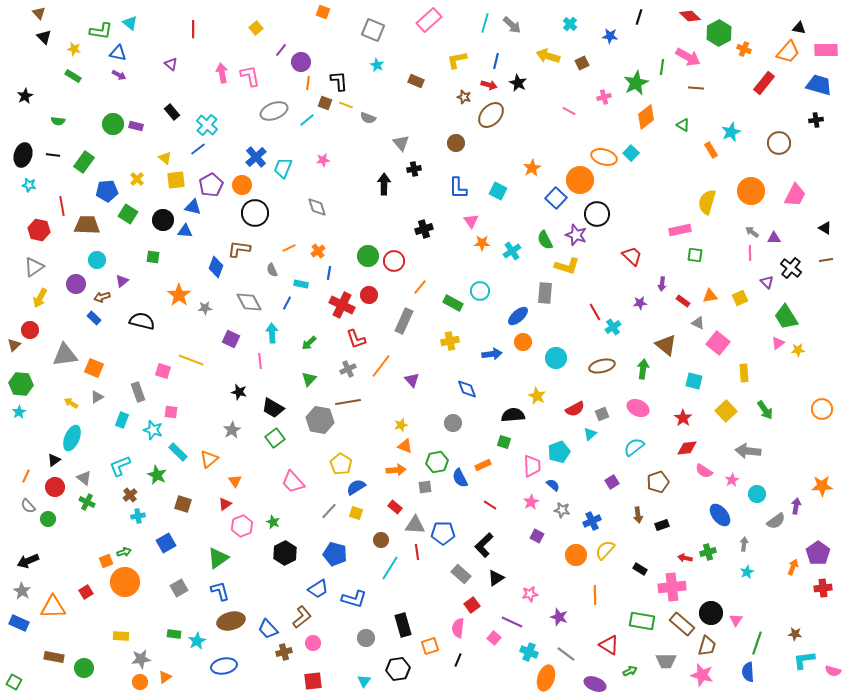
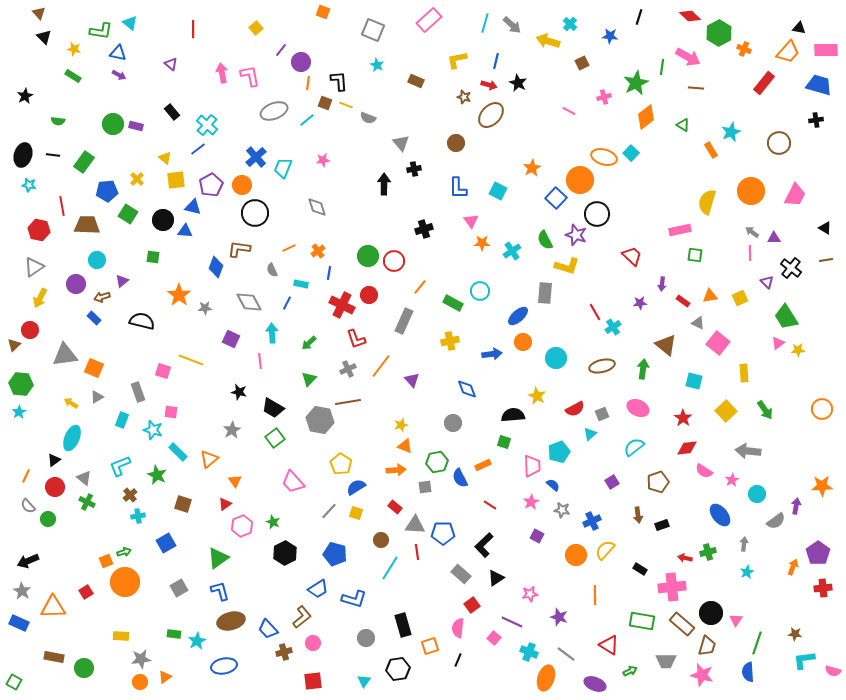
yellow arrow at (548, 56): moved 15 px up
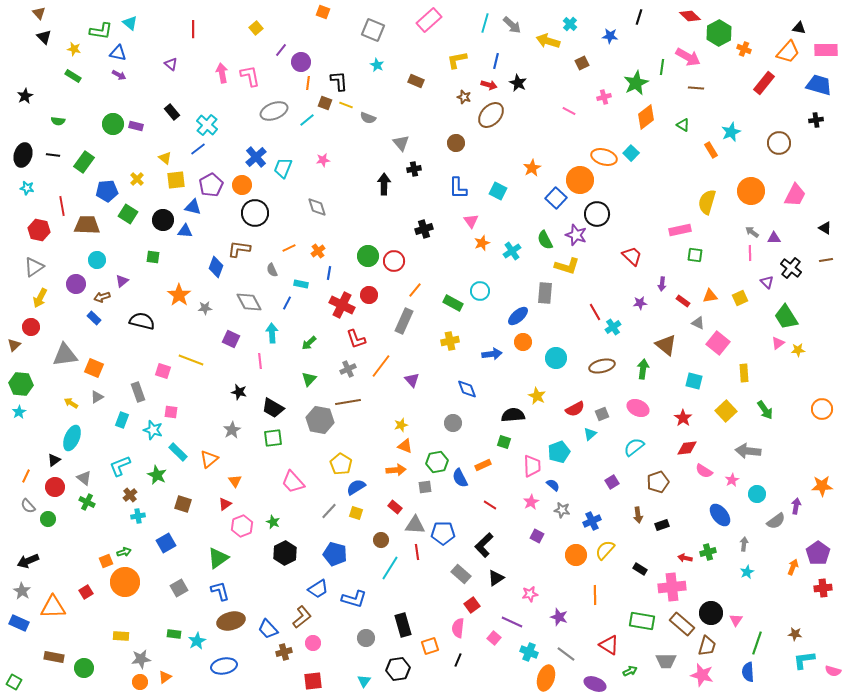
cyan star at (29, 185): moved 2 px left, 3 px down
orange star at (482, 243): rotated 21 degrees counterclockwise
orange line at (420, 287): moved 5 px left, 3 px down
red circle at (30, 330): moved 1 px right, 3 px up
green square at (275, 438): moved 2 px left; rotated 30 degrees clockwise
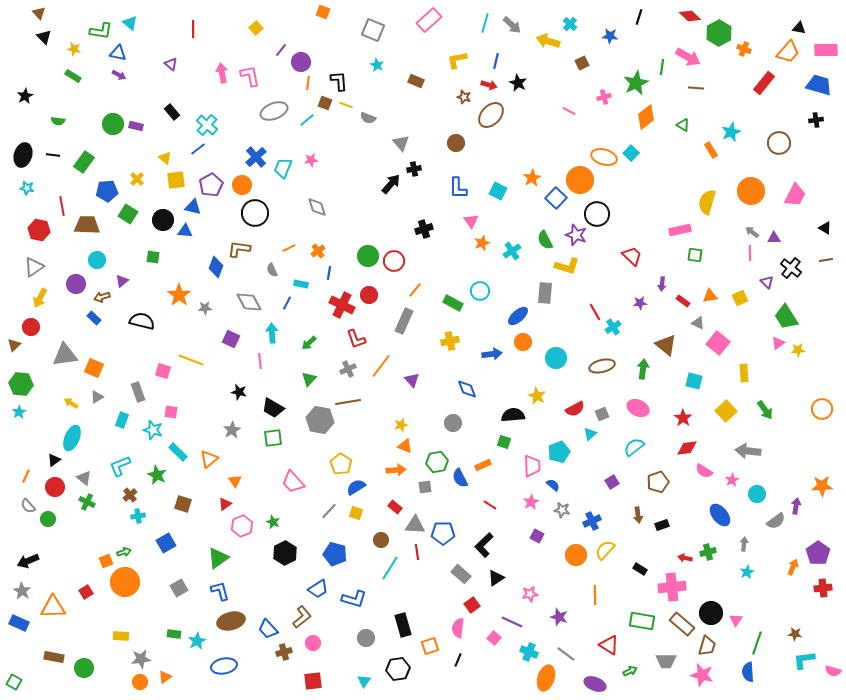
pink star at (323, 160): moved 12 px left
orange star at (532, 168): moved 10 px down
black arrow at (384, 184): moved 7 px right; rotated 40 degrees clockwise
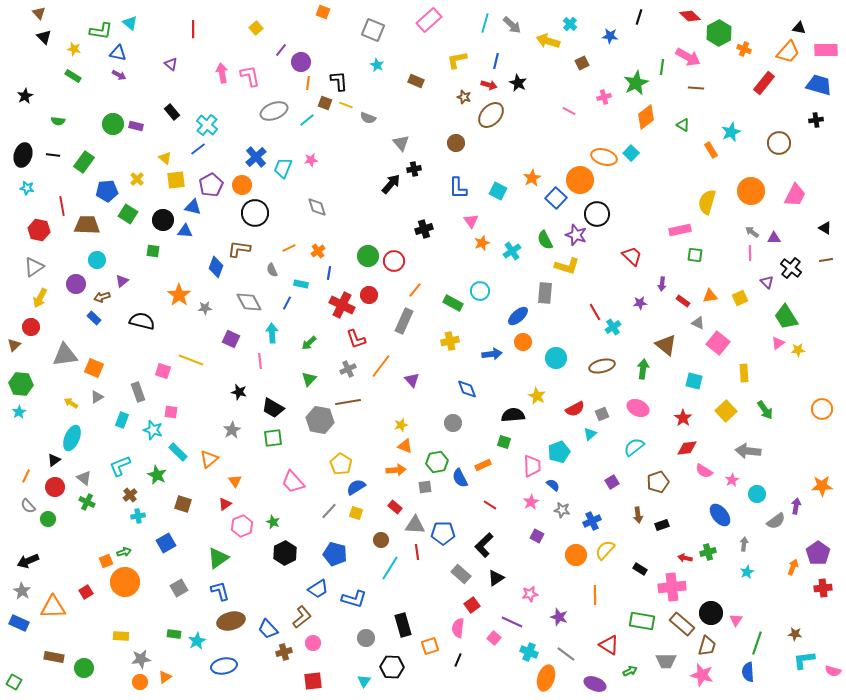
green square at (153, 257): moved 6 px up
black hexagon at (398, 669): moved 6 px left, 2 px up; rotated 10 degrees clockwise
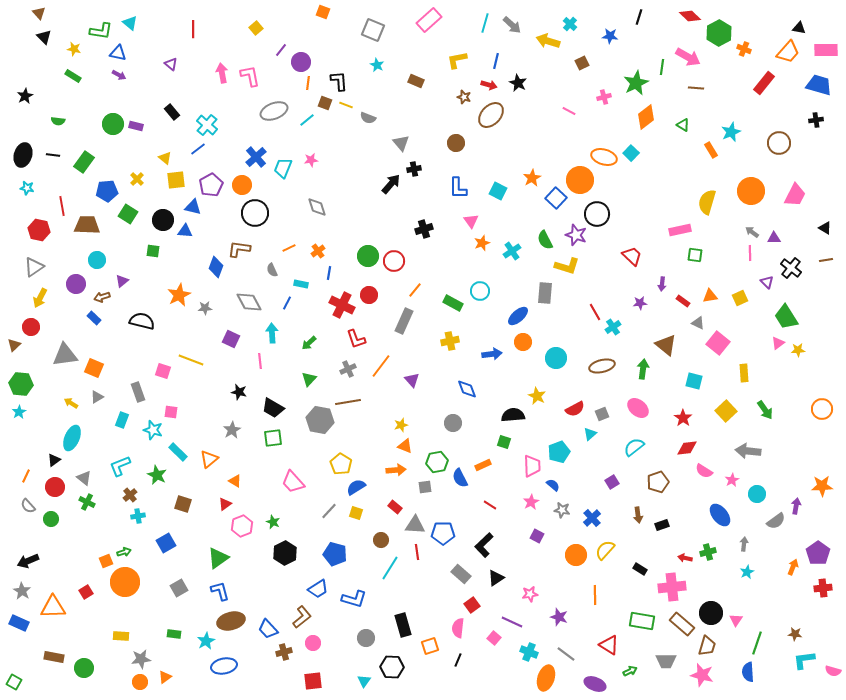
orange star at (179, 295): rotated 10 degrees clockwise
pink ellipse at (638, 408): rotated 15 degrees clockwise
orange triangle at (235, 481): rotated 24 degrees counterclockwise
green circle at (48, 519): moved 3 px right
blue cross at (592, 521): moved 3 px up; rotated 18 degrees counterclockwise
cyan star at (197, 641): moved 9 px right
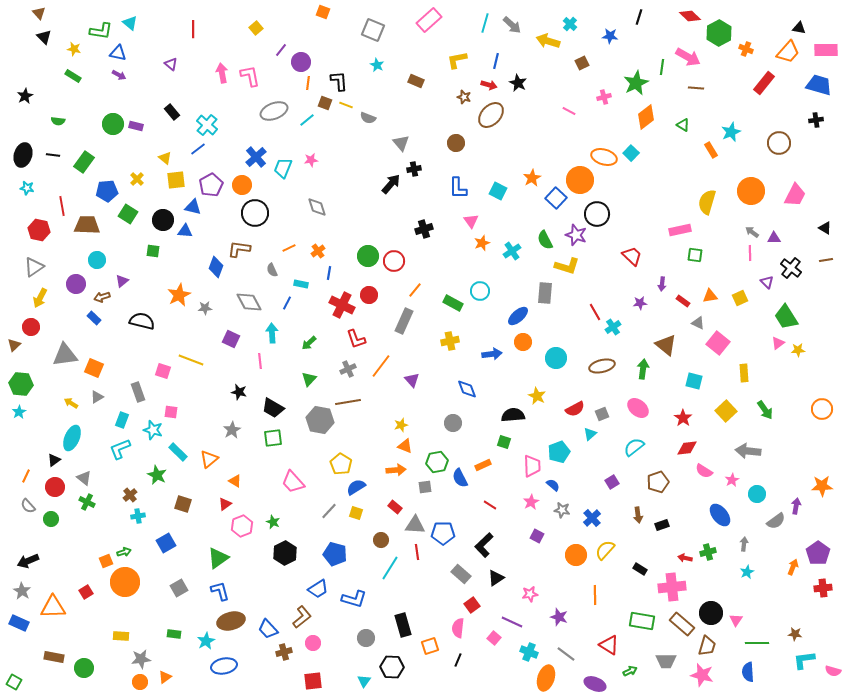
orange cross at (744, 49): moved 2 px right
cyan L-shape at (120, 466): moved 17 px up
green line at (757, 643): rotated 70 degrees clockwise
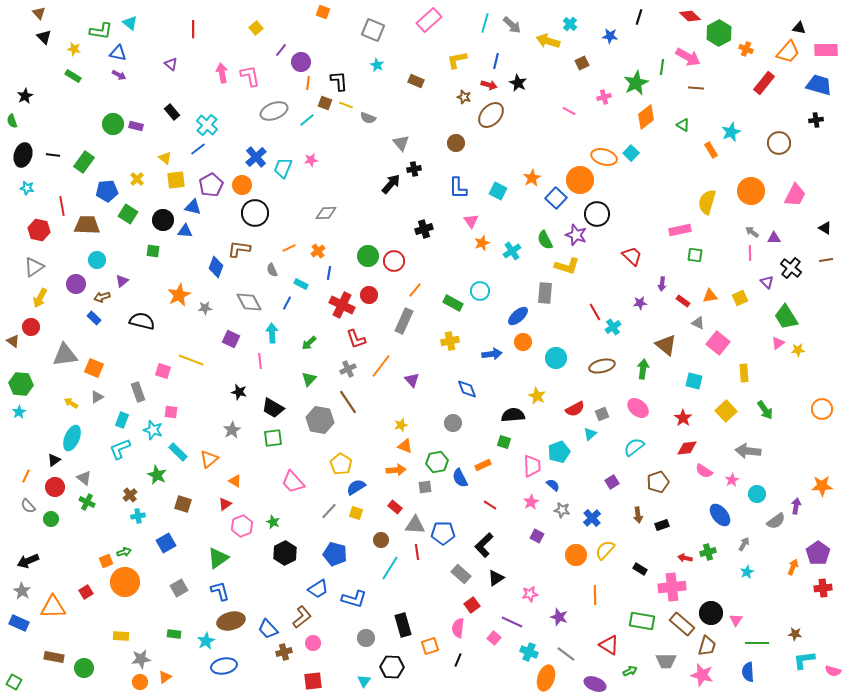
green semicircle at (58, 121): moved 46 px left; rotated 64 degrees clockwise
gray diamond at (317, 207): moved 9 px right, 6 px down; rotated 75 degrees counterclockwise
cyan rectangle at (301, 284): rotated 16 degrees clockwise
brown triangle at (14, 345): moved 1 px left, 4 px up; rotated 40 degrees counterclockwise
brown line at (348, 402): rotated 65 degrees clockwise
gray arrow at (744, 544): rotated 24 degrees clockwise
